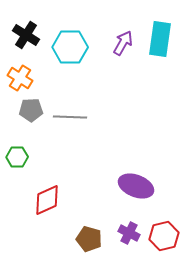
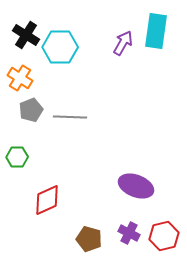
cyan rectangle: moved 4 px left, 8 px up
cyan hexagon: moved 10 px left
gray pentagon: rotated 20 degrees counterclockwise
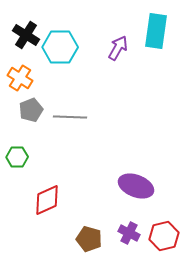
purple arrow: moved 5 px left, 5 px down
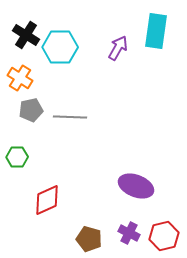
gray pentagon: rotated 10 degrees clockwise
